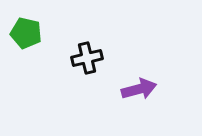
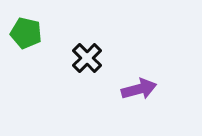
black cross: rotated 32 degrees counterclockwise
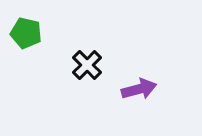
black cross: moved 7 px down
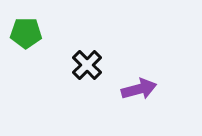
green pentagon: rotated 12 degrees counterclockwise
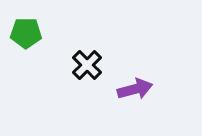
purple arrow: moved 4 px left
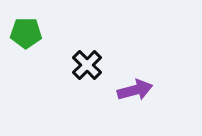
purple arrow: moved 1 px down
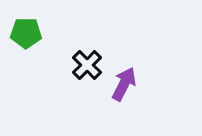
purple arrow: moved 11 px left, 6 px up; rotated 48 degrees counterclockwise
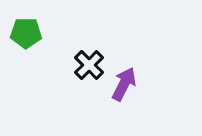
black cross: moved 2 px right
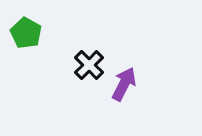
green pentagon: rotated 28 degrees clockwise
